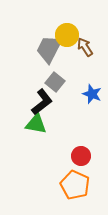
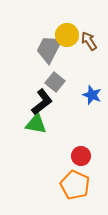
brown arrow: moved 4 px right, 6 px up
blue star: moved 1 px down
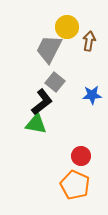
yellow circle: moved 8 px up
brown arrow: rotated 42 degrees clockwise
blue star: rotated 24 degrees counterclockwise
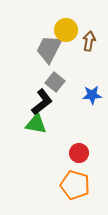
yellow circle: moved 1 px left, 3 px down
red circle: moved 2 px left, 3 px up
orange pentagon: rotated 8 degrees counterclockwise
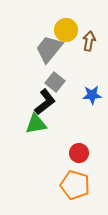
gray trapezoid: rotated 12 degrees clockwise
black L-shape: moved 3 px right
green triangle: rotated 20 degrees counterclockwise
